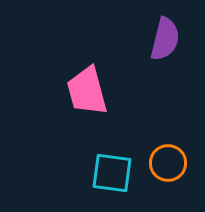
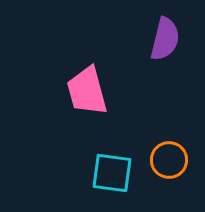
orange circle: moved 1 px right, 3 px up
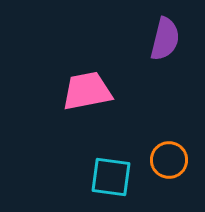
pink trapezoid: rotated 94 degrees clockwise
cyan square: moved 1 px left, 4 px down
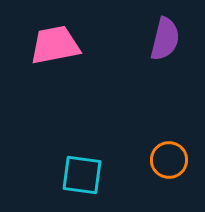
pink trapezoid: moved 32 px left, 46 px up
cyan square: moved 29 px left, 2 px up
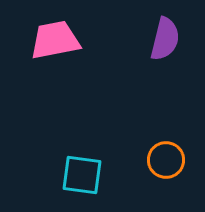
pink trapezoid: moved 5 px up
orange circle: moved 3 px left
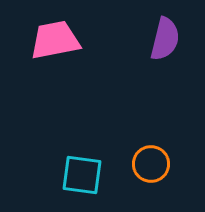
orange circle: moved 15 px left, 4 px down
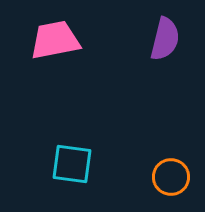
orange circle: moved 20 px right, 13 px down
cyan square: moved 10 px left, 11 px up
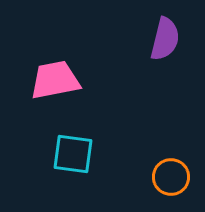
pink trapezoid: moved 40 px down
cyan square: moved 1 px right, 10 px up
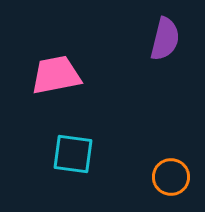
pink trapezoid: moved 1 px right, 5 px up
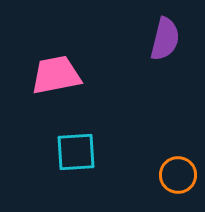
cyan square: moved 3 px right, 2 px up; rotated 12 degrees counterclockwise
orange circle: moved 7 px right, 2 px up
